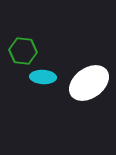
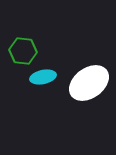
cyan ellipse: rotated 15 degrees counterclockwise
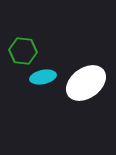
white ellipse: moved 3 px left
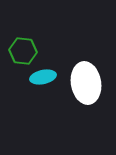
white ellipse: rotated 63 degrees counterclockwise
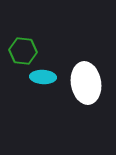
cyan ellipse: rotated 15 degrees clockwise
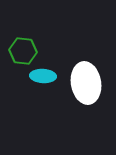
cyan ellipse: moved 1 px up
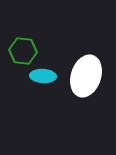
white ellipse: moved 7 px up; rotated 27 degrees clockwise
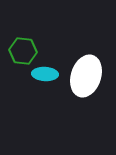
cyan ellipse: moved 2 px right, 2 px up
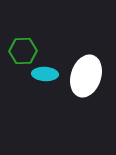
green hexagon: rotated 8 degrees counterclockwise
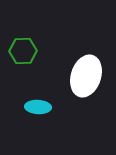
cyan ellipse: moved 7 px left, 33 px down
